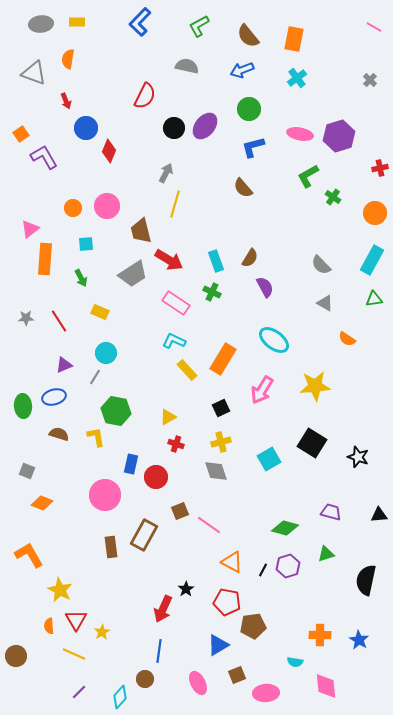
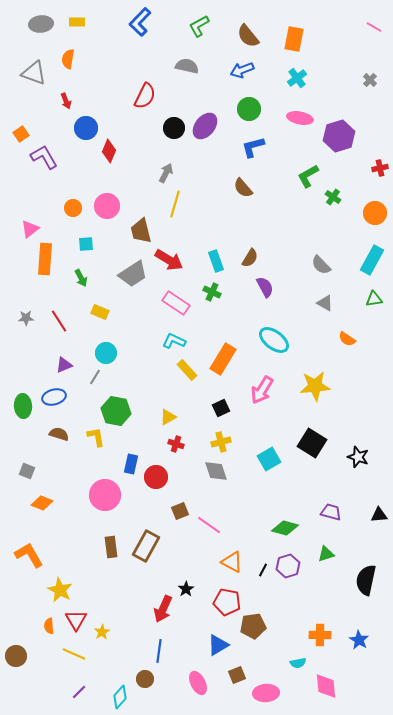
pink ellipse at (300, 134): moved 16 px up
brown rectangle at (144, 535): moved 2 px right, 11 px down
cyan semicircle at (295, 662): moved 3 px right, 1 px down; rotated 21 degrees counterclockwise
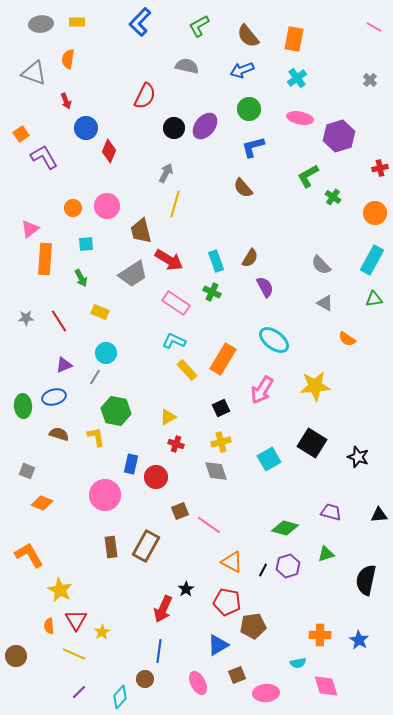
pink diamond at (326, 686): rotated 12 degrees counterclockwise
